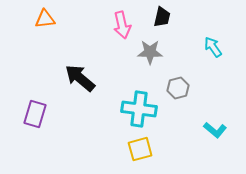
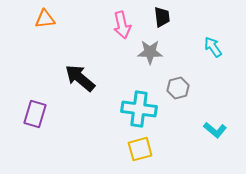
black trapezoid: rotated 20 degrees counterclockwise
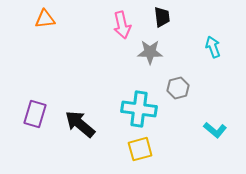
cyan arrow: rotated 15 degrees clockwise
black arrow: moved 46 px down
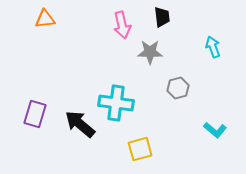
cyan cross: moved 23 px left, 6 px up
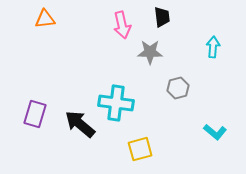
cyan arrow: rotated 25 degrees clockwise
cyan L-shape: moved 2 px down
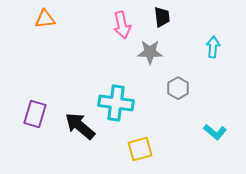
gray hexagon: rotated 15 degrees counterclockwise
black arrow: moved 2 px down
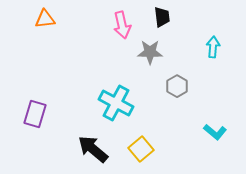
gray hexagon: moved 1 px left, 2 px up
cyan cross: rotated 20 degrees clockwise
black arrow: moved 13 px right, 23 px down
yellow square: moved 1 px right; rotated 25 degrees counterclockwise
